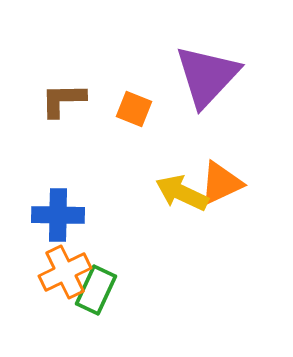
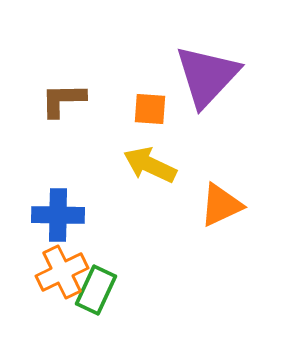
orange square: moved 16 px right; rotated 18 degrees counterclockwise
orange triangle: moved 22 px down
yellow arrow: moved 32 px left, 28 px up
orange cross: moved 3 px left
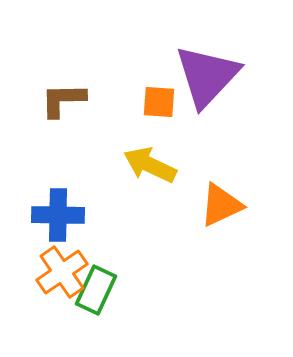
orange square: moved 9 px right, 7 px up
orange cross: rotated 9 degrees counterclockwise
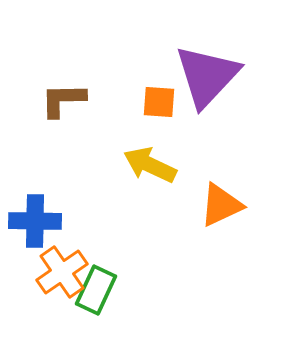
blue cross: moved 23 px left, 6 px down
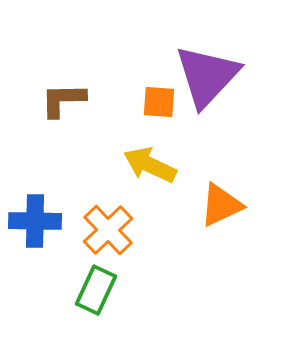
orange cross: moved 46 px right, 42 px up; rotated 9 degrees counterclockwise
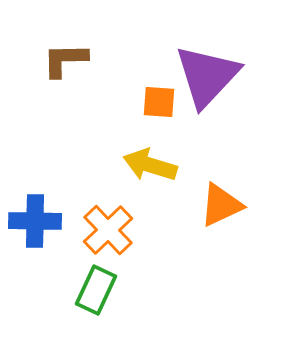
brown L-shape: moved 2 px right, 40 px up
yellow arrow: rotated 8 degrees counterclockwise
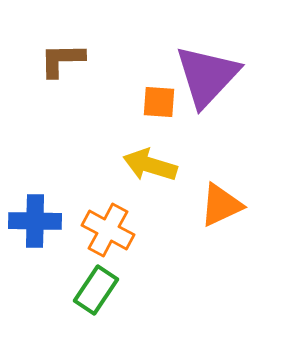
brown L-shape: moved 3 px left
orange cross: rotated 18 degrees counterclockwise
green rectangle: rotated 9 degrees clockwise
